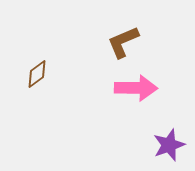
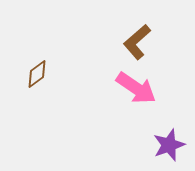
brown L-shape: moved 14 px right; rotated 18 degrees counterclockwise
pink arrow: rotated 33 degrees clockwise
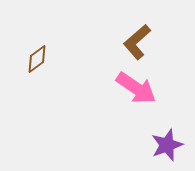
brown diamond: moved 15 px up
purple star: moved 2 px left
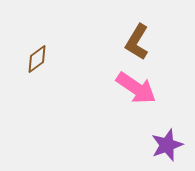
brown L-shape: rotated 18 degrees counterclockwise
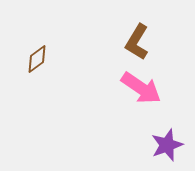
pink arrow: moved 5 px right
